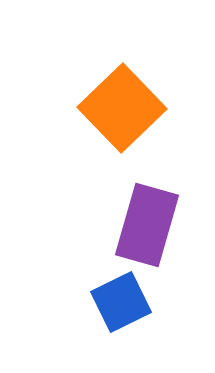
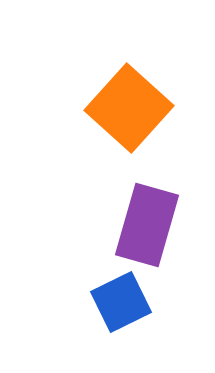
orange square: moved 7 px right; rotated 4 degrees counterclockwise
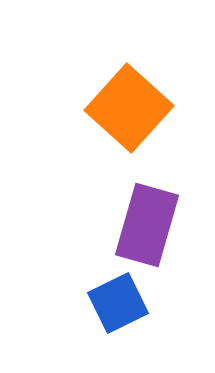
blue square: moved 3 px left, 1 px down
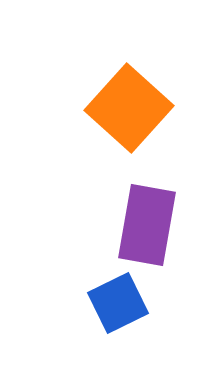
purple rectangle: rotated 6 degrees counterclockwise
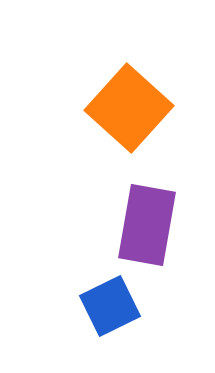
blue square: moved 8 px left, 3 px down
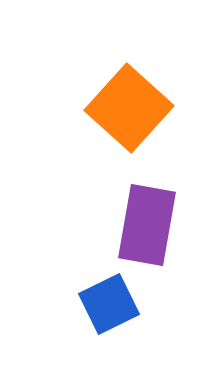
blue square: moved 1 px left, 2 px up
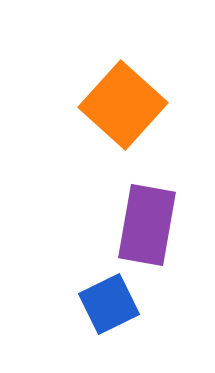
orange square: moved 6 px left, 3 px up
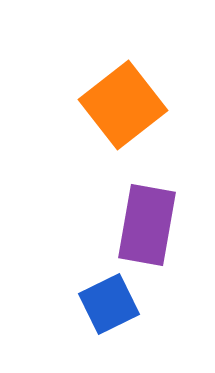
orange square: rotated 10 degrees clockwise
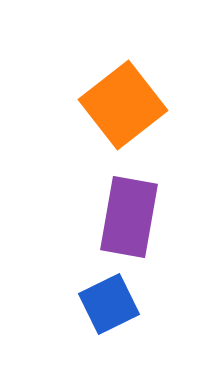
purple rectangle: moved 18 px left, 8 px up
